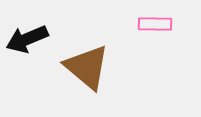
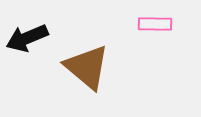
black arrow: moved 1 px up
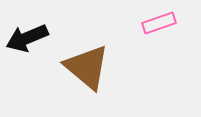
pink rectangle: moved 4 px right, 1 px up; rotated 20 degrees counterclockwise
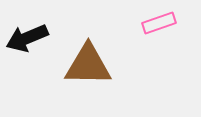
brown triangle: moved 1 px right, 2 px up; rotated 39 degrees counterclockwise
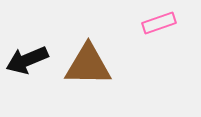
black arrow: moved 22 px down
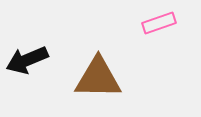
brown triangle: moved 10 px right, 13 px down
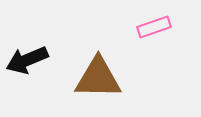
pink rectangle: moved 5 px left, 4 px down
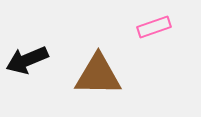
brown triangle: moved 3 px up
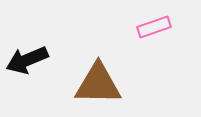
brown triangle: moved 9 px down
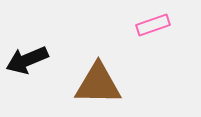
pink rectangle: moved 1 px left, 2 px up
